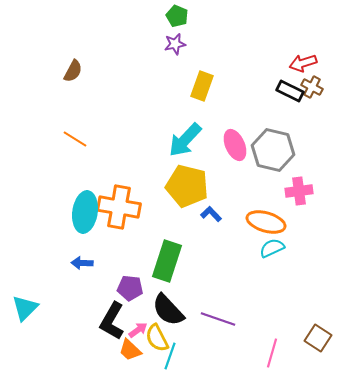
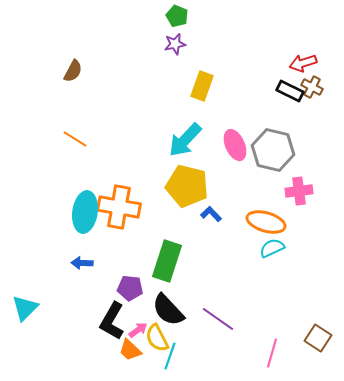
purple line: rotated 16 degrees clockwise
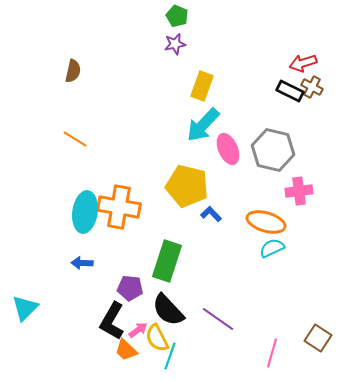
brown semicircle: rotated 15 degrees counterclockwise
cyan arrow: moved 18 px right, 15 px up
pink ellipse: moved 7 px left, 4 px down
orange trapezoid: moved 4 px left
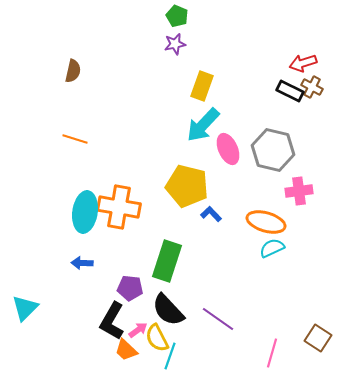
orange line: rotated 15 degrees counterclockwise
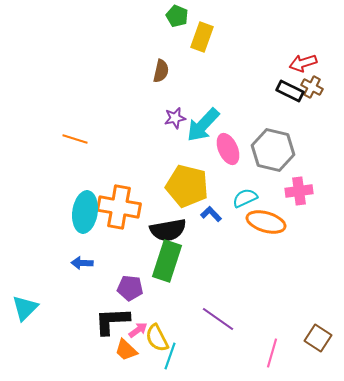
purple star: moved 74 px down
brown semicircle: moved 88 px right
yellow rectangle: moved 49 px up
cyan semicircle: moved 27 px left, 50 px up
black semicircle: moved 80 px up; rotated 57 degrees counterclockwise
black L-shape: rotated 57 degrees clockwise
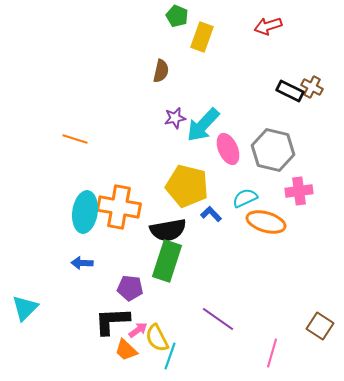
red arrow: moved 35 px left, 37 px up
brown square: moved 2 px right, 12 px up
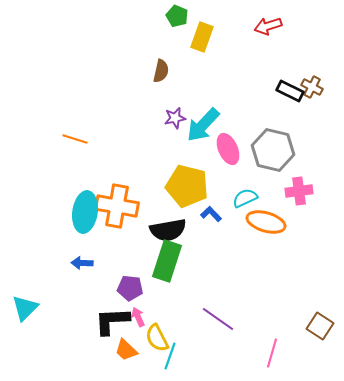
orange cross: moved 2 px left, 1 px up
pink arrow: moved 13 px up; rotated 78 degrees counterclockwise
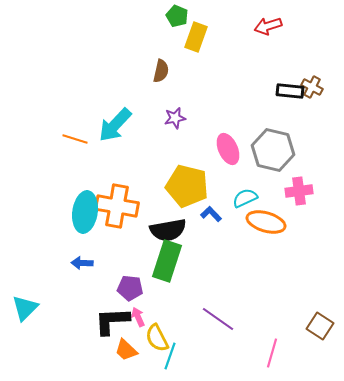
yellow rectangle: moved 6 px left
black rectangle: rotated 20 degrees counterclockwise
cyan arrow: moved 88 px left
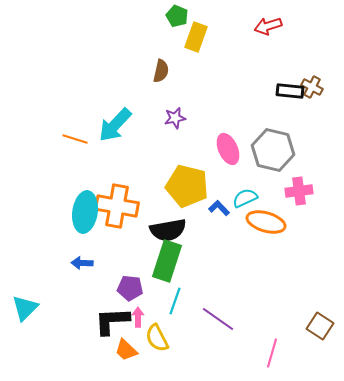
blue L-shape: moved 8 px right, 6 px up
pink arrow: rotated 24 degrees clockwise
cyan line: moved 5 px right, 55 px up
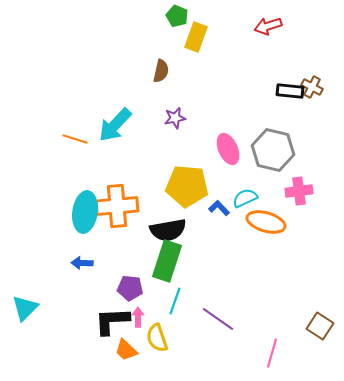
yellow pentagon: rotated 9 degrees counterclockwise
orange cross: rotated 15 degrees counterclockwise
yellow semicircle: rotated 8 degrees clockwise
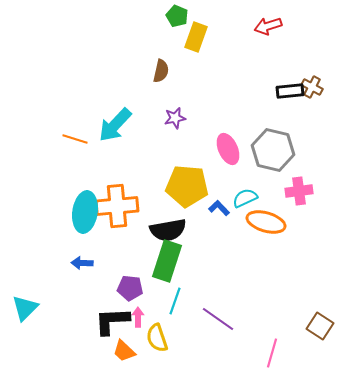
black rectangle: rotated 12 degrees counterclockwise
orange trapezoid: moved 2 px left, 1 px down
